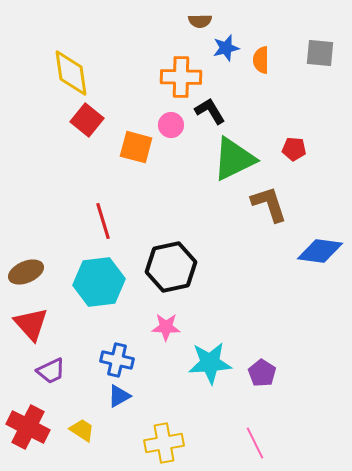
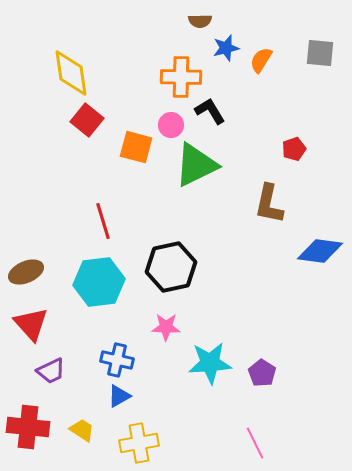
orange semicircle: rotated 32 degrees clockwise
red pentagon: rotated 25 degrees counterclockwise
green triangle: moved 38 px left, 6 px down
brown L-shape: rotated 150 degrees counterclockwise
red cross: rotated 21 degrees counterclockwise
yellow cross: moved 25 px left
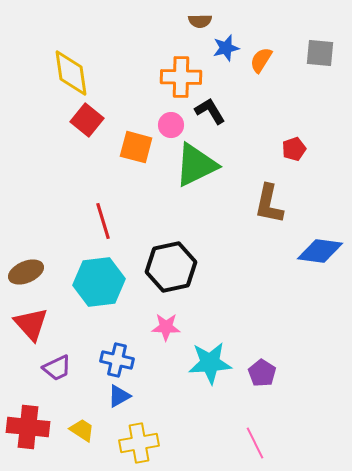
purple trapezoid: moved 6 px right, 3 px up
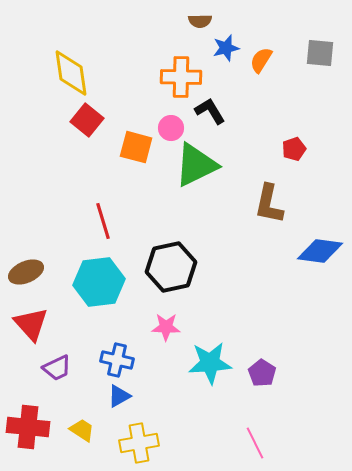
pink circle: moved 3 px down
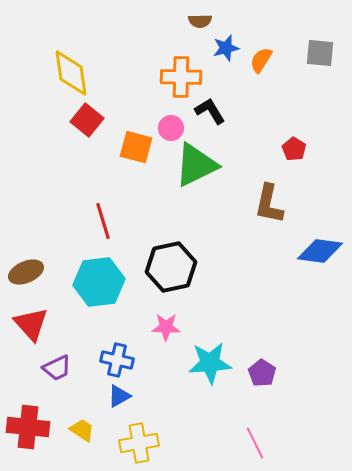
red pentagon: rotated 20 degrees counterclockwise
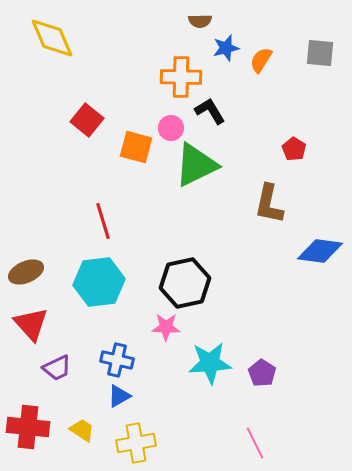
yellow diamond: moved 19 px left, 35 px up; rotated 15 degrees counterclockwise
black hexagon: moved 14 px right, 16 px down
yellow cross: moved 3 px left
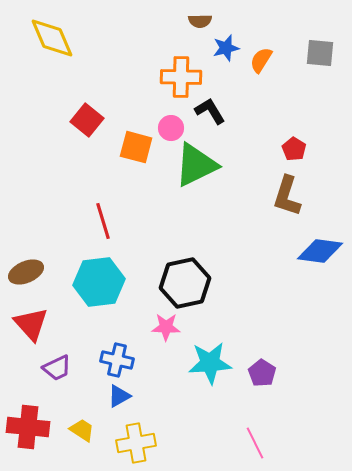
brown L-shape: moved 18 px right, 8 px up; rotated 6 degrees clockwise
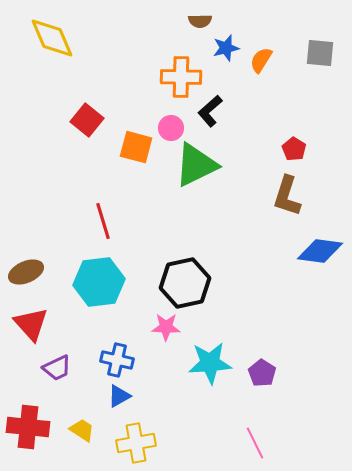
black L-shape: rotated 100 degrees counterclockwise
